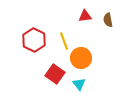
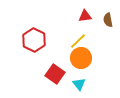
yellow line: moved 14 px right; rotated 66 degrees clockwise
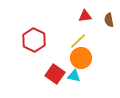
brown semicircle: moved 1 px right
cyan triangle: moved 5 px left, 8 px up; rotated 40 degrees counterclockwise
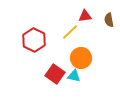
yellow line: moved 8 px left, 9 px up
